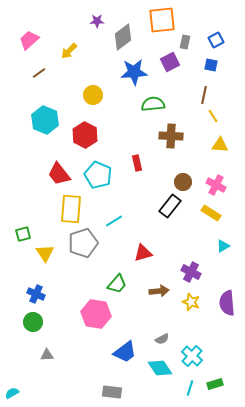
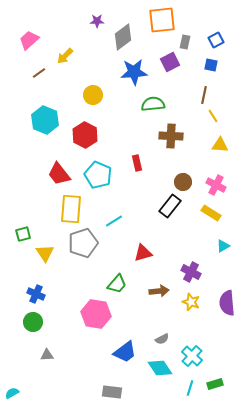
yellow arrow at (69, 51): moved 4 px left, 5 px down
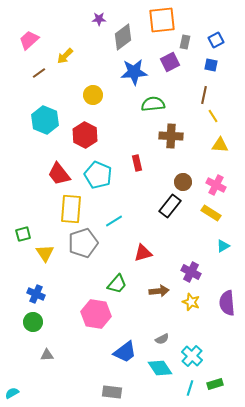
purple star at (97, 21): moved 2 px right, 2 px up
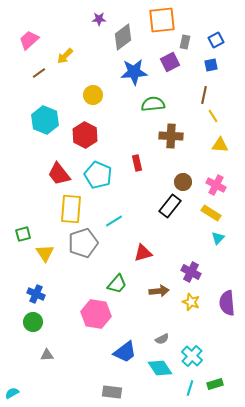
blue square at (211, 65): rotated 24 degrees counterclockwise
cyan triangle at (223, 246): moved 5 px left, 8 px up; rotated 16 degrees counterclockwise
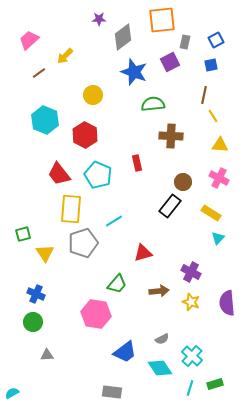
blue star at (134, 72): rotated 24 degrees clockwise
pink cross at (216, 185): moved 3 px right, 7 px up
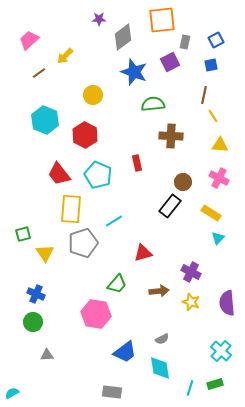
cyan cross at (192, 356): moved 29 px right, 5 px up
cyan diamond at (160, 368): rotated 25 degrees clockwise
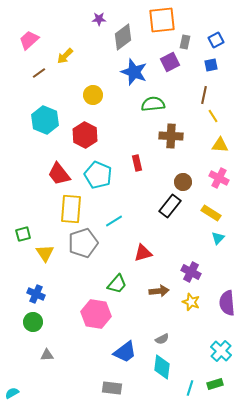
cyan diamond at (160, 368): moved 2 px right, 1 px up; rotated 15 degrees clockwise
gray rectangle at (112, 392): moved 4 px up
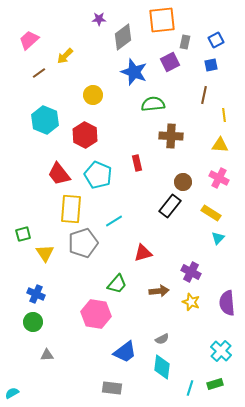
yellow line at (213, 116): moved 11 px right, 1 px up; rotated 24 degrees clockwise
